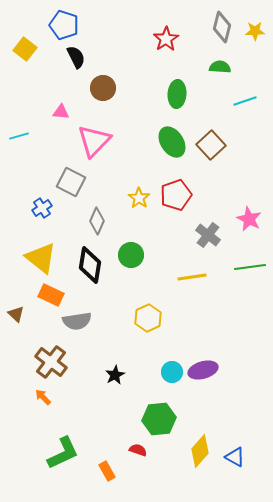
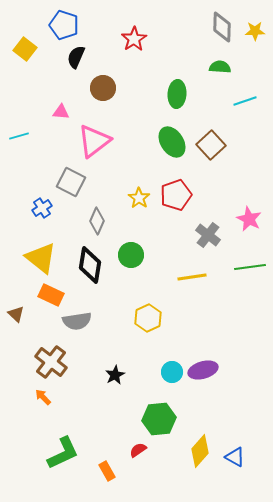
gray diamond at (222, 27): rotated 12 degrees counterclockwise
red star at (166, 39): moved 32 px left
black semicircle at (76, 57): rotated 130 degrees counterclockwise
pink triangle at (94, 141): rotated 9 degrees clockwise
red semicircle at (138, 450): rotated 54 degrees counterclockwise
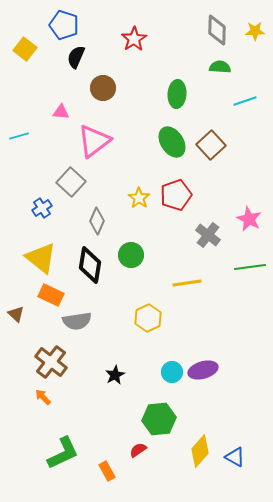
gray diamond at (222, 27): moved 5 px left, 3 px down
gray square at (71, 182): rotated 16 degrees clockwise
yellow line at (192, 277): moved 5 px left, 6 px down
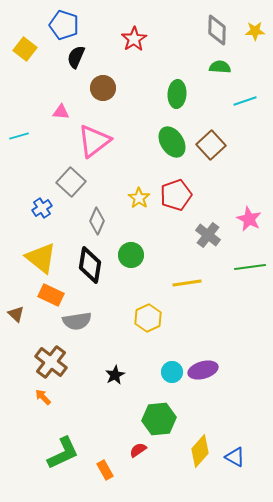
orange rectangle at (107, 471): moved 2 px left, 1 px up
